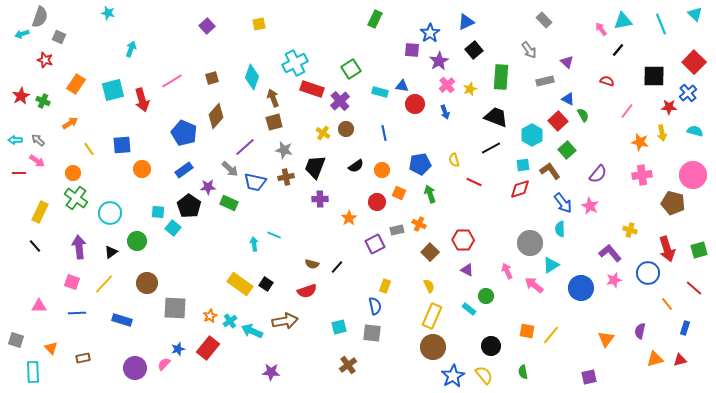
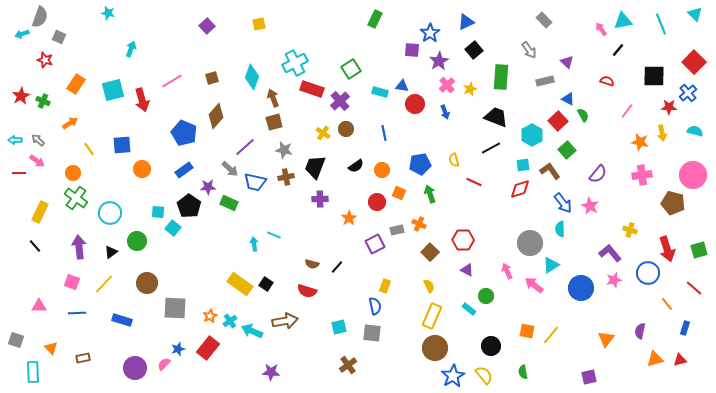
red semicircle at (307, 291): rotated 36 degrees clockwise
brown circle at (433, 347): moved 2 px right, 1 px down
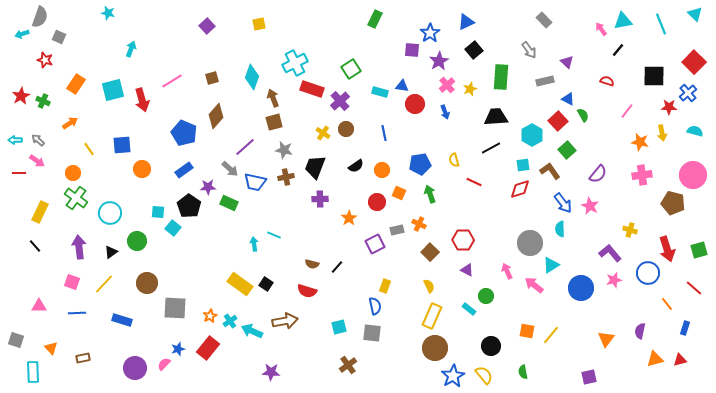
black trapezoid at (496, 117): rotated 25 degrees counterclockwise
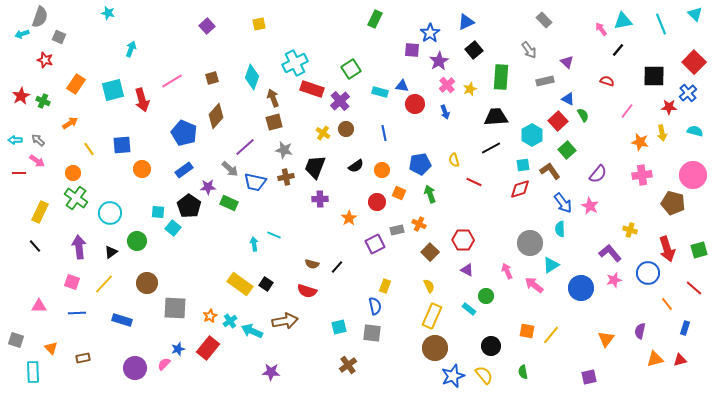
blue star at (453, 376): rotated 10 degrees clockwise
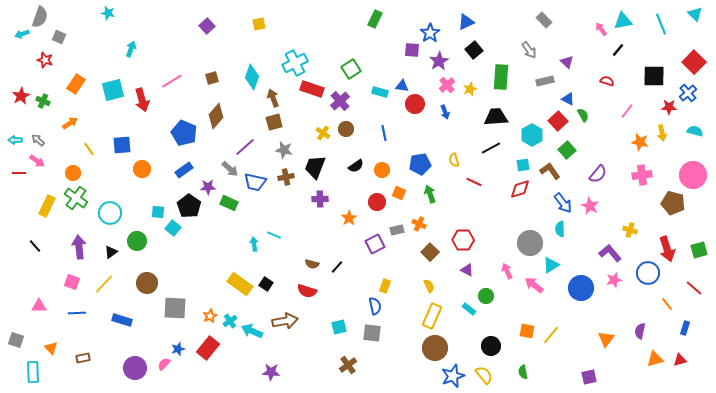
yellow rectangle at (40, 212): moved 7 px right, 6 px up
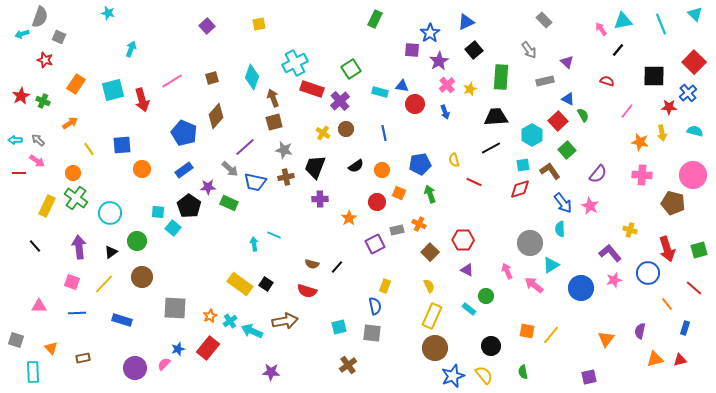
pink cross at (642, 175): rotated 12 degrees clockwise
brown circle at (147, 283): moved 5 px left, 6 px up
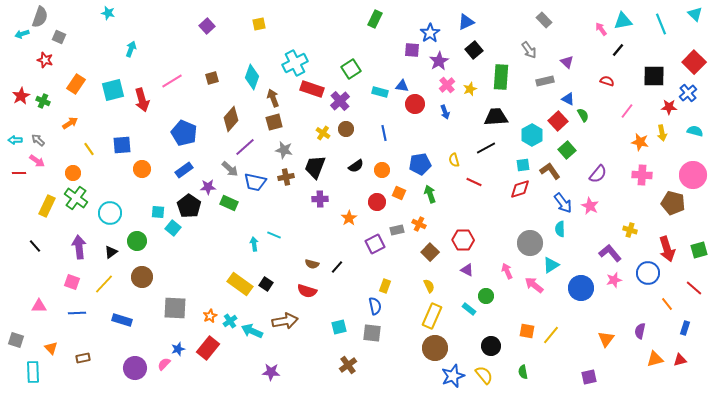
brown diamond at (216, 116): moved 15 px right, 3 px down
black line at (491, 148): moved 5 px left
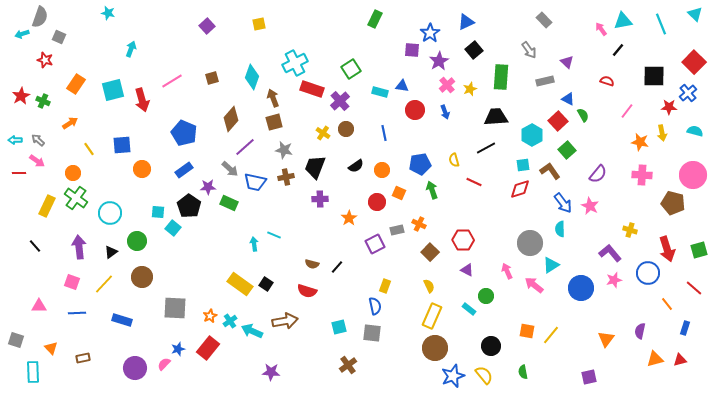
red circle at (415, 104): moved 6 px down
green arrow at (430, 194): moved 2 px right, 4 px up
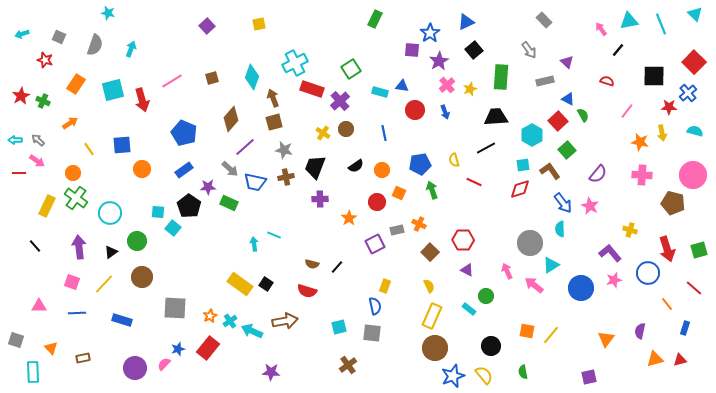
gray semicircle at (40, 17): moved 55 px right, 28 px down
cyan triangle at (623, 21): moved 6 px right
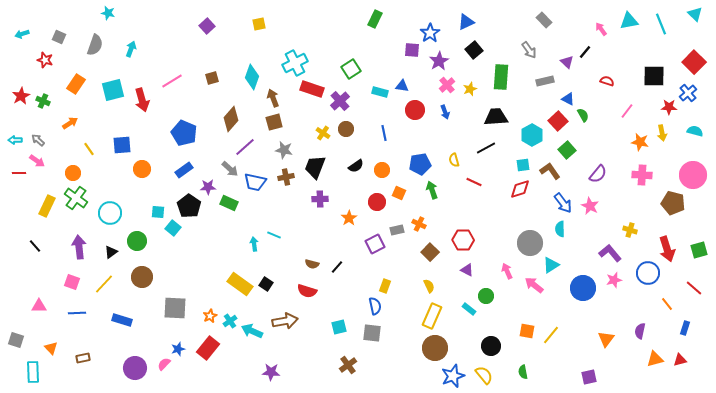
black line at (618, 50): moved 33 px left, 2 px down
blue circle at (581, 288): moved 2 px right
